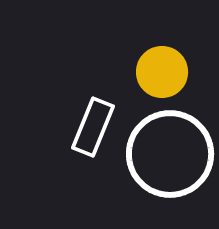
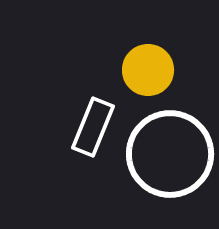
yellow circle: moved 14 px left, 2 px up
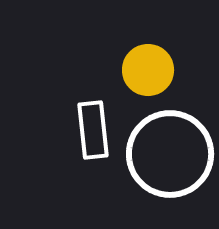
white rectangle: moved 3 px down; rotated 28 degrees counterclockwise
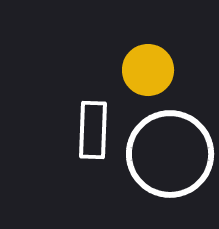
white rectangle: rotated 8 degrees clockwise
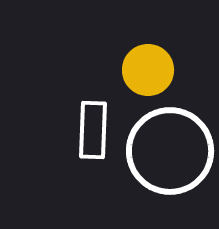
white circle: moved 3 px up
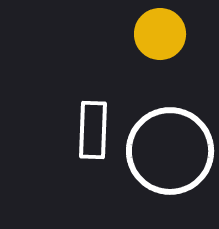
yellow circle: moved 12 px right, 36 px up
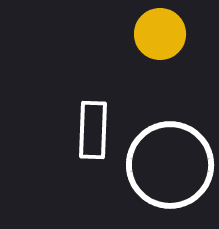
white circle: moved 14 px down
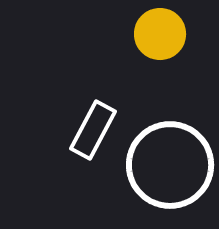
white rectangle: rotated 26 degrees clockwise
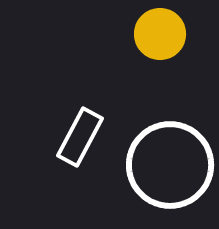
white rectangle: moved 13 px left, 7 px down
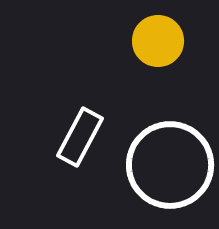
yellow circle: moved 2 px left, 7 px down
